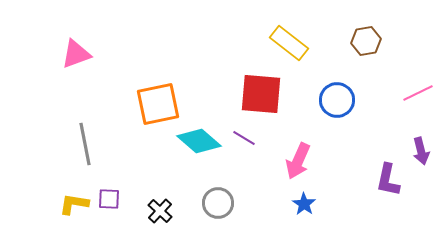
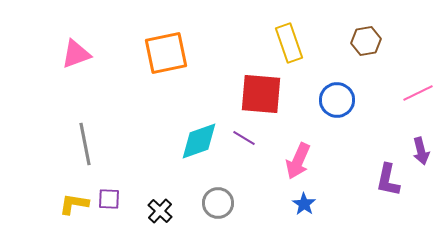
yellow rectangle: rotated 33 degrees clockwise
orange square: moved 8 px right, 51 px up
cyan diamond: rotated 60 degrees counterclockwise
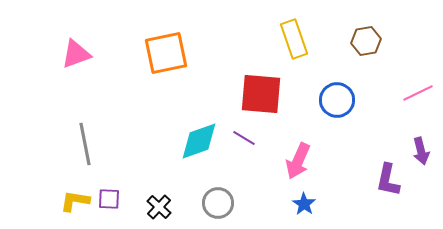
yellow rectangle: moved 5 px right, 4 px up
yellow L-shape: moved 1 px right, 3 px up
black cross: moved 1 px left, 4 px up
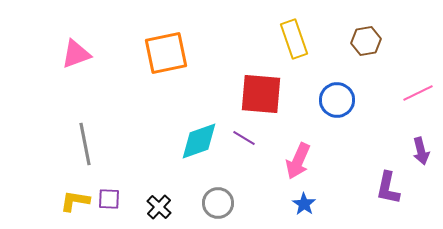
purple L-shape: moved 8 px down
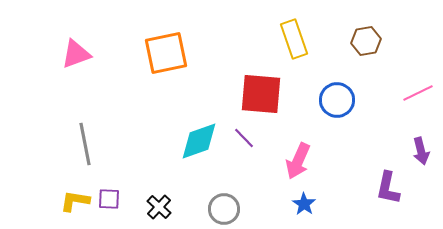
purple line: rotated 15 degrees clockwise
gray circle: moved 6 px right, 6 px down
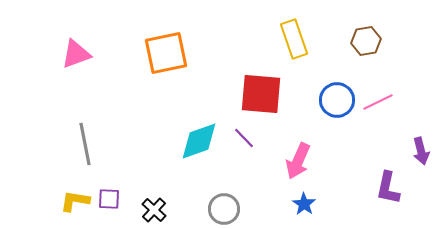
pink line: moved 40 px left, 9 px down
black cross: moved 5 px left, 3 px down
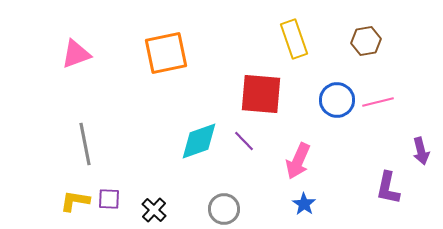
pink line: rotated 12 degrees clockwise
purple line: moved 3 px down
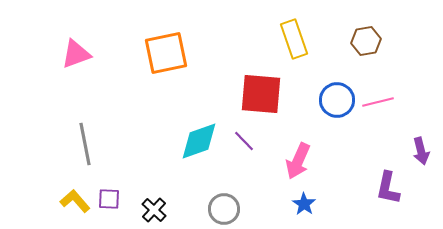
yellow L-shape: rotated 40 degrees clockwise
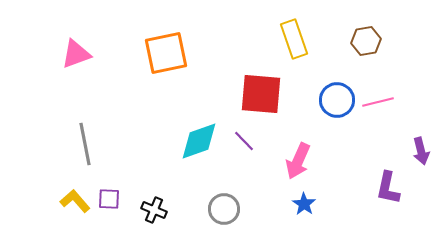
black cross: rotated 20 degrees counterclockwise
